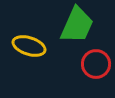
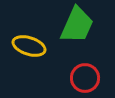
red circle: moved 11 px left, 14 px down
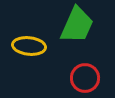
yellow ellipse: rotated 12 degrees counterclockwise
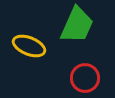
yellow ellipse: rotated 16 degrees clockwise
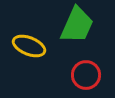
red circle: moved 1 px right, 3 px up
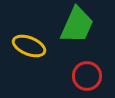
red circle: moved 1 px right, 1 px down
